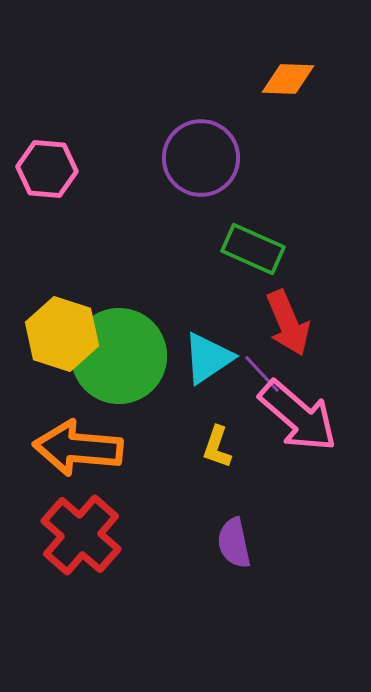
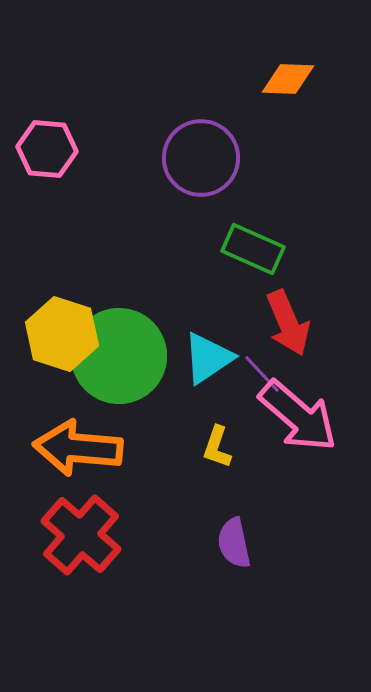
pink hexagon: moved 20 px up
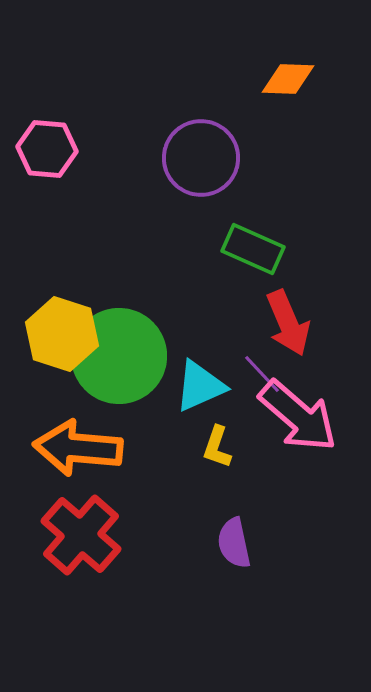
cyan triangle: moved 8 px left, 28 px down; rotated 10 degrees clockwise
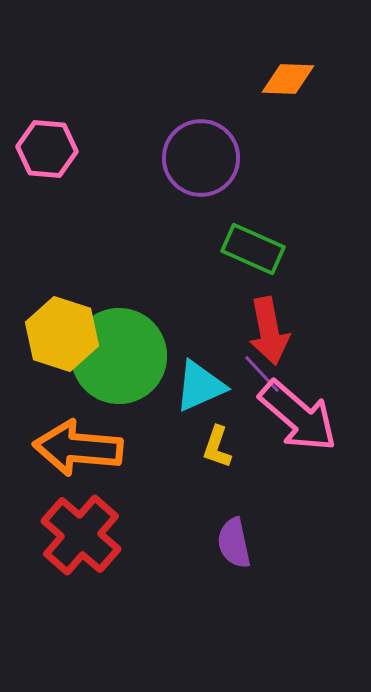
red arrow: moved 19 px left, 8 px down; rotated 12 degrees clockwise
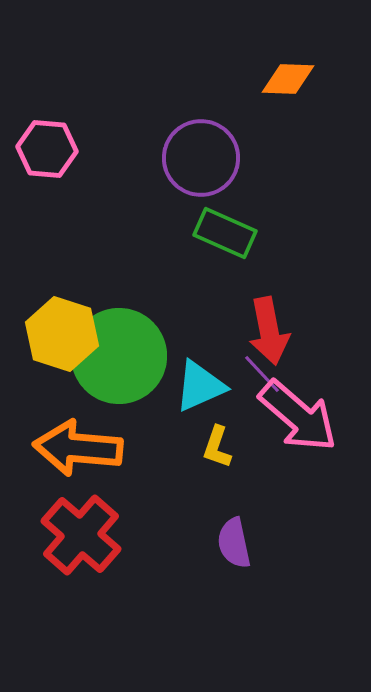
green rectangle: moved 28 px left, 16 px up
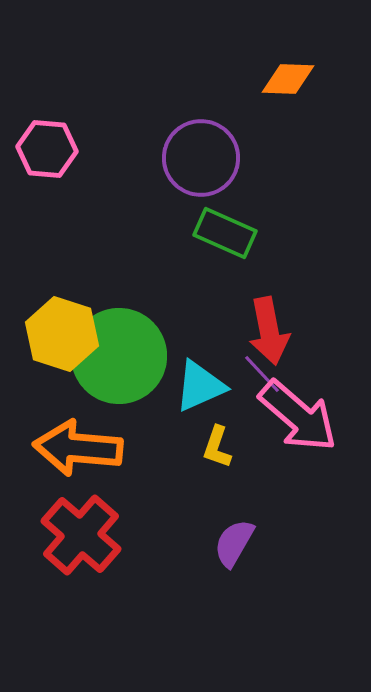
purple semicircle: rotated 42 degrees clockwise
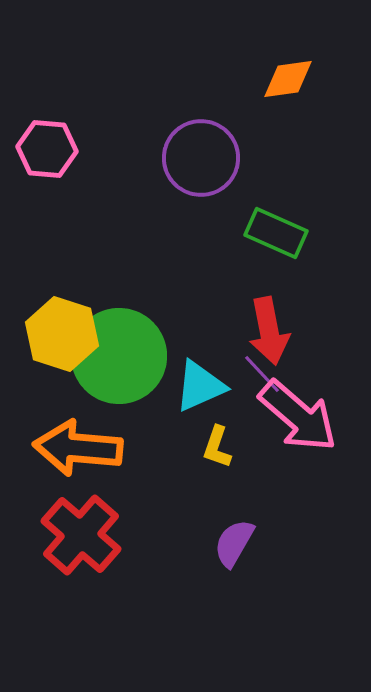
orange diamond: rotated 10 degrees counterclockwise
green rectangle: moved 51 px right
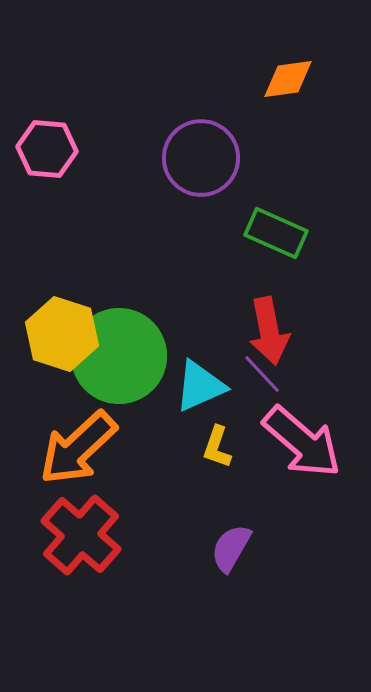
pink arrow: moved 4 px right, 26 px down
orange arrow: rotated 48 degrees counterclockwise
purple semicircle: moved 3 px left, 5 px down
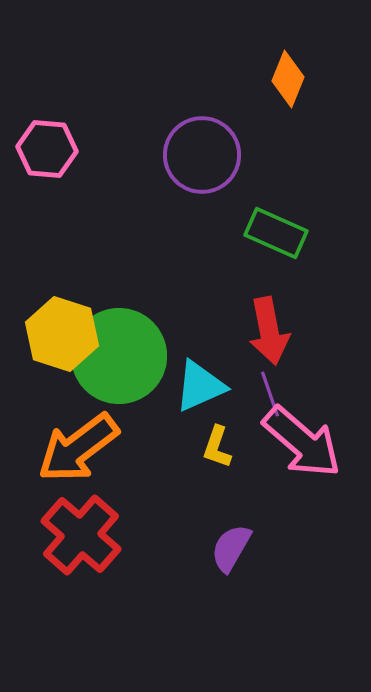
orange diamond: rotated 60 degrees counterclockwise
purple circle: moved 1 px right, 3 px up
purple line: moved 8 px right, 20 px down; rotated 24 degrees clockwise
orange arrow: rotated 6 degrees clockwise
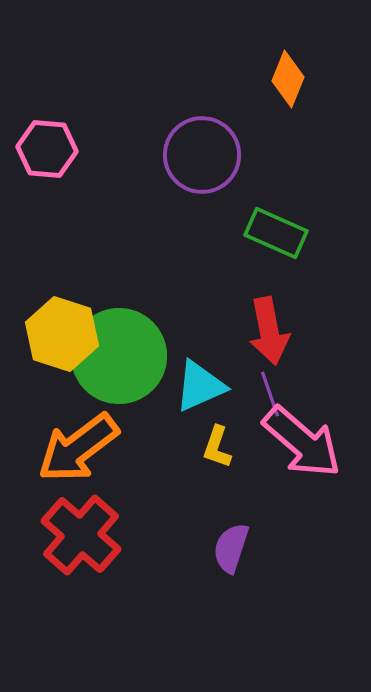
purple semicircle: rotated 12 degrees counterclockwise
